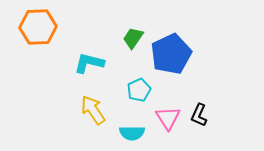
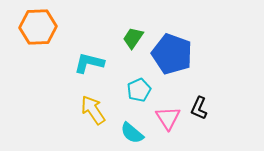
blue pentagon: moved 1 px right; rotated 27 degrees counterclockwise
black L-shape: moved 7 px up
cyan semicircle: rotated 40 degrees clockwise
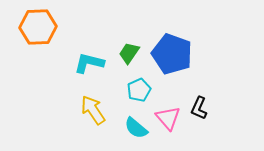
green trapezoid: moved 4 px left, 15 px down
pink triangle: rotated 8 degrees counterclockwise
cyan semicircle: moved 4 px right, 5 px up
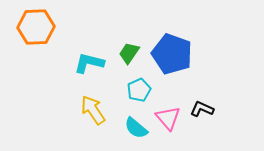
orange hexagon: moved 2 px left
black L-shape: moved 3 px right, 1 px down; rotated 90 degrees clockwise
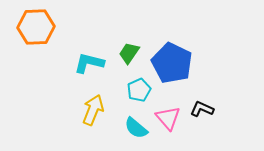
blue pentagon: moved 9 px down; rotated 6 degrees clockwise
yellow arrow: rotated 56 degrees clockwise
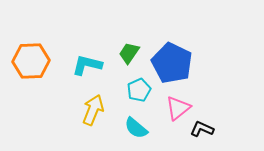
orange hexagon: moved 5 px left, 34 px down
cyan L-shape: moved 2 px left, 2 px down
black L-shape: moved 20 px down
pink triangle: moved 10 px right, 10 px up; rotated 32 degrees clockwise
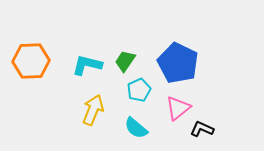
green trapezoid: moved 4 px left, 8 px down
blue pentagon: moved 6 px right
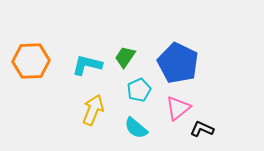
green trapezoid: moved 4 px up
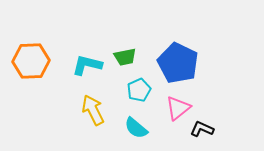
green trapezoid: rotated 135 degrees counterclockwise
yellow arrow: rotated 48 degrees counterclockwise
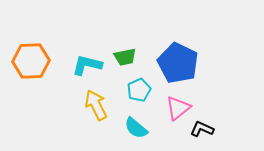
yellow arrow: moved 3 px right, 5 px up
